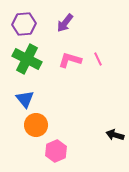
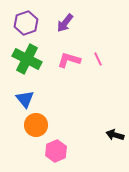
purple hexagon: moved 2 px right, 1 px up; rotated 15 degrees counterclockwise
pink L-shape: moved 1 px left
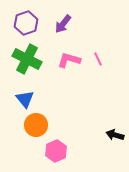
purple arrow: moved 2 px left, 1 px down
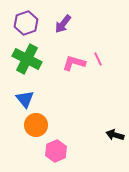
pink L-shape: moved 5 px right, 3 px down
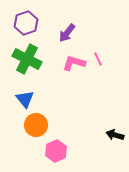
purple arrow: moved 4 px right, 9 px down
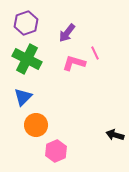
pink line: moved 3 px left, 6 px up
blue triangle: moved 2 px left, 2 px up; rotated 24 degrees clockwise
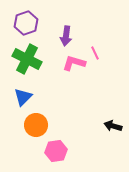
purple arrow: moved 1 px left, 3 px down; rotated 30 degrees counterclockwise
black arrow: moved 2 px left, 9 px up
pink hexagon: rotated 15 degrees clockwise
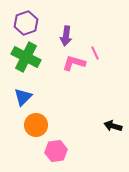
green cross: moved 1 px left, 2 px up
